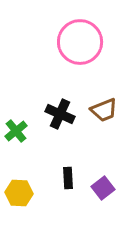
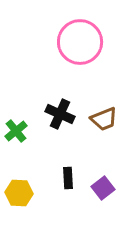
brown trapezoid: moved 9 px down
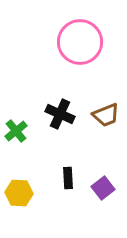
brown trapezoid: moved 2 px right, 4 px up
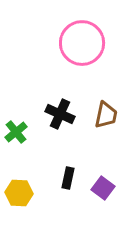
pink circle: moved 2 px right, 1 px down
brown trapezoid: rotated 56 degrees counterclockwise
green cross: moved 1 px down
black rectangle: rotated 15 degrees clockwise
purple square: rotated 15 degrees counterclockwise
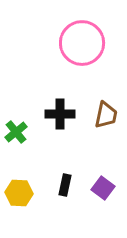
black cross: rotated 24 degrees counterclockwise
black rectangle: moved 3 px left, 7 px down
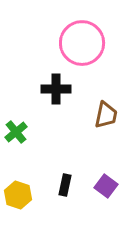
black cross: moved 4 px left, 25 px up
purple square: moved 3 px right, 2 px up
yellow hexagon: moved 1 px left, 2 px down; rotated 16 degrees clockwise
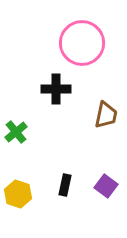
yellow hexagon: moved 1 px up
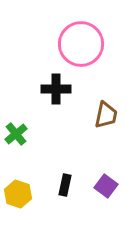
pink circle: moved 1 px left, 1 px down
green cross: moved 2 px down
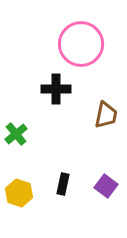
black rectangle: moved 2 px left, 1 px up
yellow hexagon: moved 1 px right, 1 px up
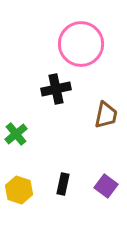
black cross: rotated 12 degrees counterclockwise
yellow hexagon: moved 3 px up
